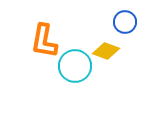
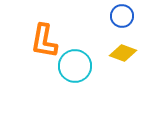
blue circle: moved 3 px left, 6 px up
yellow diamond: moved 17 px right, 2 px down
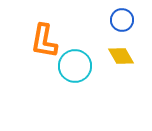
blue circle: moved 4 px down
yellow diamond: moved 2 px left, 3 px down; rotated 40 degrees clockwise
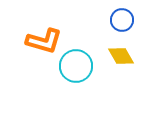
orange L-shape: rotated 84 degrees counterclockwise
cyan circle: moved 1 px right
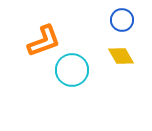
orange L-shape: rotated 36 degrees counterclockwise
cyan circle: moved 4 px left, 4 px down
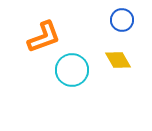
orange L-shape: moved 4 px up
yellow diamond: moved 3 px left, 4 px down
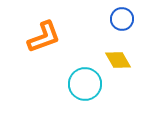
blue circle: moved 1 px up
cyan circle: moved 13 px right, 14 px down
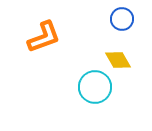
cyan circle: moved 10 px right, 3 px down
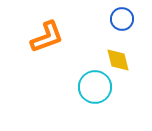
orange L-shape: moved 3 px right
yellow diamond: rotated 16 degrees clockwise
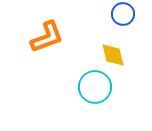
blue circle: moved 1 px right, 5 px up
yellow diamond: moved 5 px left, 5 px up
